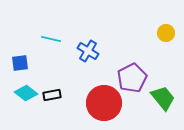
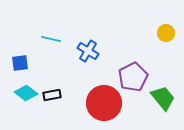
purple pentagon: moved 1 px right, 1 px up
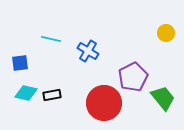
cyan diamond: rotated 25 degrees counterclockwise
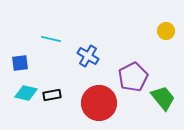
yellow circle: moved 2 px up
blue cross: moved 5 px down
red circle: moved 5 px left
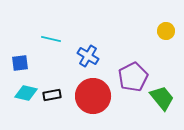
green trapezoid: moved 1 px left
red circle: moved 6 px left, 7 px up
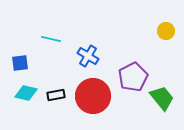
black rectangle: moved 4 px right
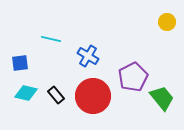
yellow circle: moved 1 px right, 9 px up
black rectangle: rotated 60 degrees clockwise
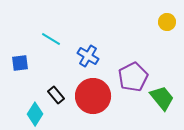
cyan line: rotated 18 degrees clockwise
cyan diamond: moved 9 px right, 21 px down; rotated 70 degrees counterclockwise
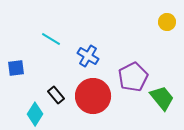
blue square: moved 4 px left, 5 px down
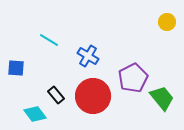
cyan line: moved 2 px left, 1 px down
blue square: rotated 12 degrees clockwise
purple pentagon: moved 1 px down
cyan diamond: rotated 70 degrees counterclockwise
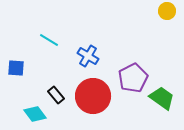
yellow circle: moved 11 px up
green trapezoid: rotated 16 degrees counterclockwise
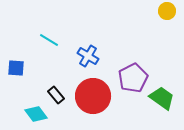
cyan diamond: moved 1 px right
